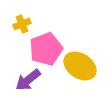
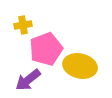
yellow cross: moved 1 px right, 1 px down; rotated 12 degrees clockwise
yellow ellipse: rotated 20 degrees counterclockwise
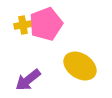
pink pentagon: moved 25 px up
yellow ellipse: rotated 20 degrees clockwise
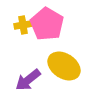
pink pentagon: moved 1 px right; rotated 20 degrees counterclockwise
yellow ellipse: moved 16 px left
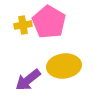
pink pentagon: moved 2 px right, 2 px up
yellow ellipse: rotated 40 degrees counterclockwise
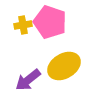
pink pentagon: moved 1 px right; rotated 12 degrees counterclockwise
yellow ellipse: rotated 24 degrees counterclockwise
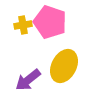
yellow ellipse: rotated 32 degrees counterclockwise
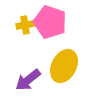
yellow cross: moved 2 px right
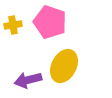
yellow cross: moved 12 px left
purple arrow: rotated 24 degrees clockwise
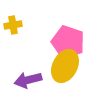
pink pentagon: moved 18 px right, 20 px down
yellow ellipse: moved 1 px right
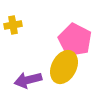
pink pentagon: moved 7 px right, 2 px up; rotated 8 degrees clockwise
yellow ellipse: moved 1 px left, 1 px down
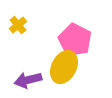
yellow cross: moved 5 px right; rotated 30 degrees counterclockwise
